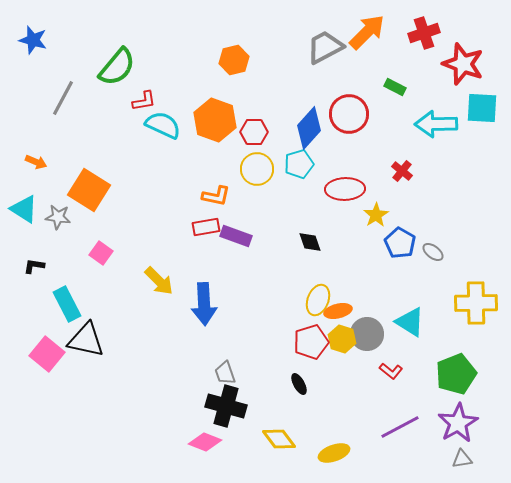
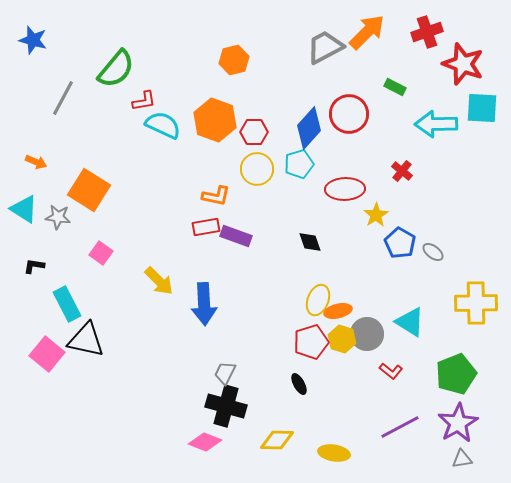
red cross at (424, 33): moved 3 px right, 1 px up
green semicircle at (117, 67): moved 1 px left, 2 px down
gray trapezoid at (225, 373): rotated 45 degrees clockwise
yellow diamond at (279, 439): moved 2 px left, 1 px down; rotated 52 degrees counterclockwise
yellow ellipse at (334, 453): rotated 28 degrees clockwise
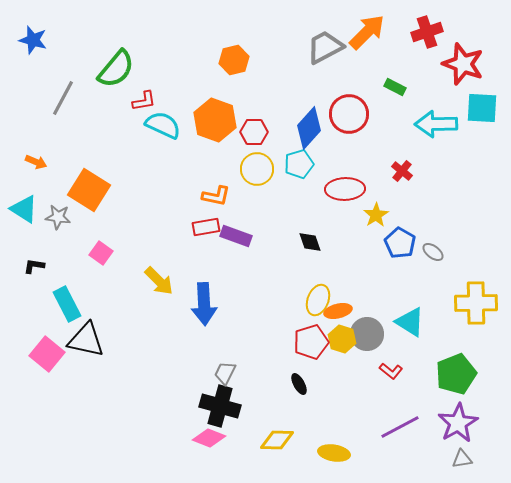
black cross at (226, 406): moved 6 px left
pink diamond at (205, 442): moved 4 px right, 4 px up
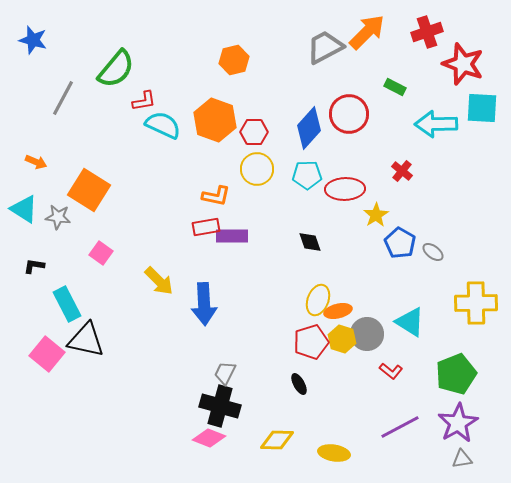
cyan pentagon at (299, 164): moved 8 px right, 11 px down; rotated 16 degrees clockwise
purple rectangle at (236, 236): moved 4 px left; rotated 20 degrees counterclockwise
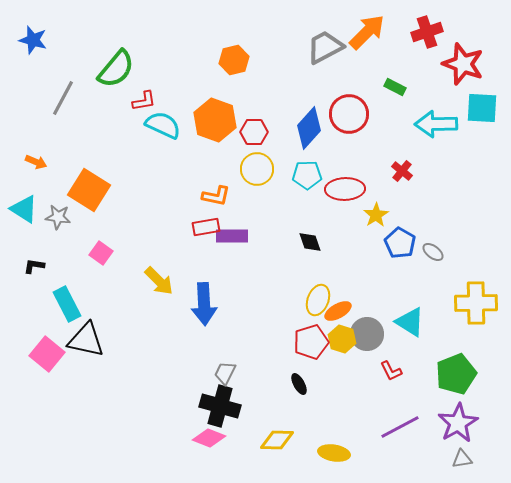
orange ellipse at (338, 311): rotated 16 degrees counterclockwise
red L-shape at (391, 371): rotated 25 degrees clockwise
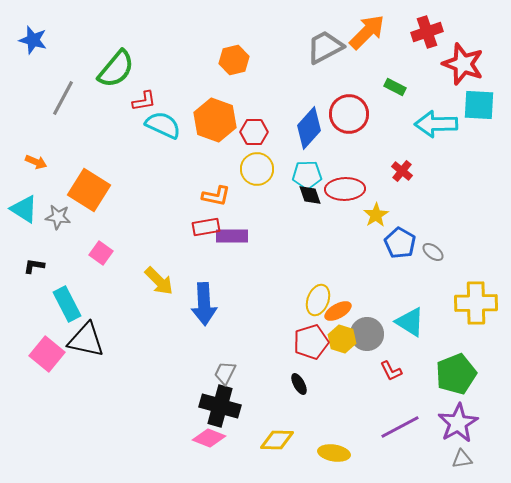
cyan square at (482, 108): moved 3 px left, 3 px up
black diamond at (310, 242): moved 47 px up
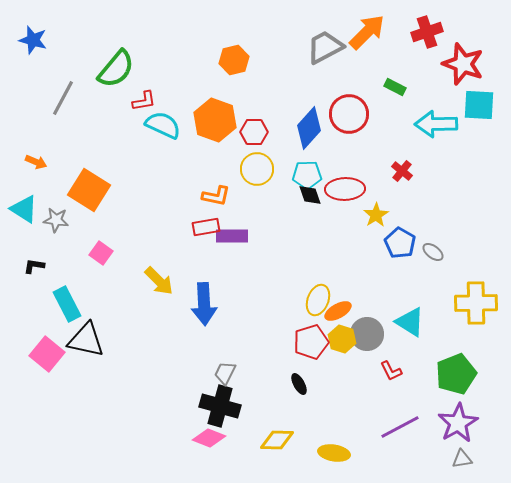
gray star at (58, 217): moved 2 px left, 3 px down
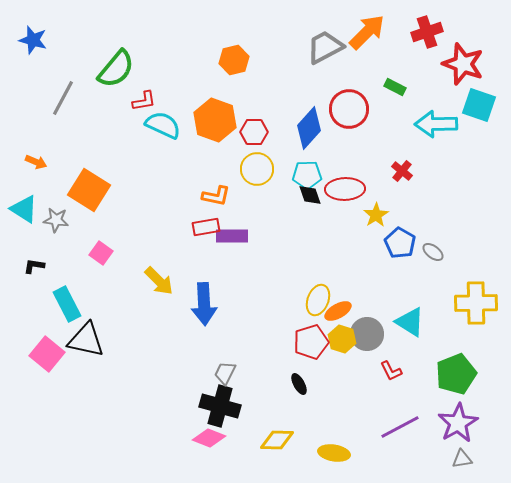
cyan square at (479, 105): rotated 16 degrees clockwise
red circle at (349, 114): moved 5 px up
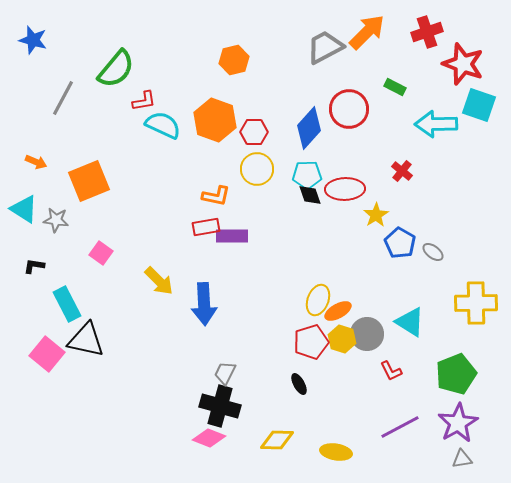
orange square at (89, 190): moved 9 px up; rotated 36 degrees clockwise
yellow ellipse at (334, 453): moved 2 px right, 1 px up
